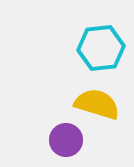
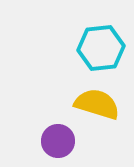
purple circle: moved 8 px left, 1 px down
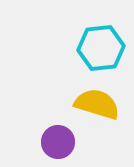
purple circle: moved 1 px down
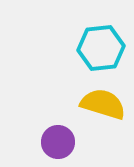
yellow semicircle: moved 6 px right
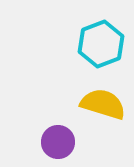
cyan hexagon: moved 4 px up; rotated 15 degrees counterclockwise
